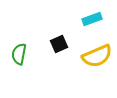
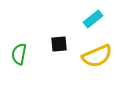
cyan rectangle: moved 1 px right; rotated 18 degrees counterclockwise
black square: rotated 18 degrees clockwise
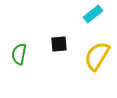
cyan rectangle: moved 5 px up
yellow semicircle: rotated 144 degrees clockwise
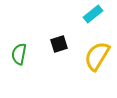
black square: rotated 12 degrees counterclockwise
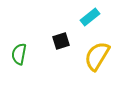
cyan rectangle: moved 3 px left, 3 px down
black square: moved 2 px right, 3 px up
